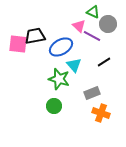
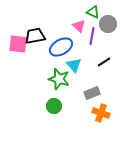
purple line: rotated 72 degrees clockwise
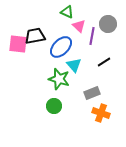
green triangle: moved 26 px left
blue ellipse: rotated 15 degrees counterclockwise
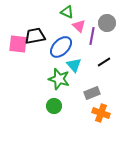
gray circle: moved 1 px left, 1 px up
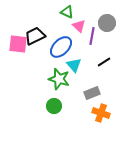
black trapezoid: rotated 15 degrees counterclockwise
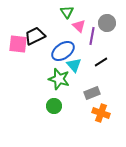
green triangle: rotated 32 degrees clockwise
blue ellipse: moved 2 px right, 4 px down; rotated 10 degrees clockwise
black line: moved 3 px left
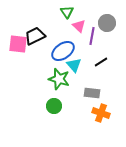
gray rectangle: rotated 28 degrees clockwise
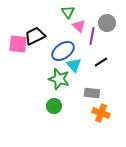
green triangle: moved 1 px right
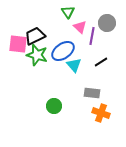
pink triangle: moved 1 px right, 1 px down
green star: moved 22 px left, 24 px up
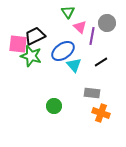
green star: moved 6 px left, 1 px down
